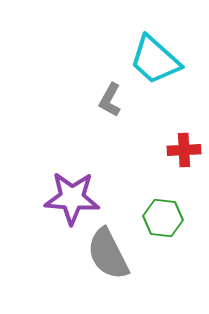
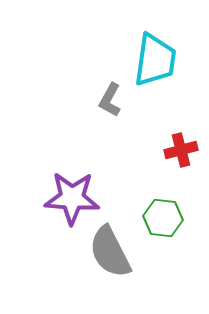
cyan trapezoid: rotated 124 degrees counterclockwise
red cross: moved 3 px left; rotated 12 degrees counterclockwise
gray semicircle: moved 2 px right, 2 px up
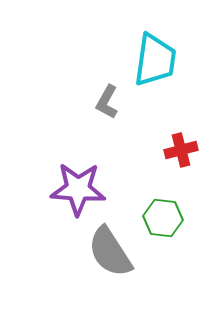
gray L-shape: moved 3 px left, 2 px down
purple star: moved 6 px right, 9 px up
gray semicircle: rotated 6 degrees counterclockwise
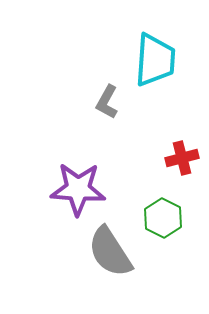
cyan trapezoid: rotated 4 degrees counterclockwise
red cross: moved 1 px right, 8 px down
green hexagon: rotated 21 degrees clockwise
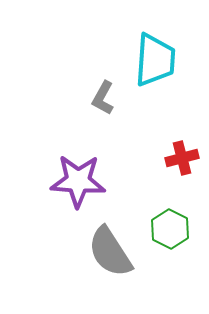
gray L-shape: moved 4 px left, 4 px up
purple star: moved 8 px up
green hexagon: moved 7 px right, 11 px down
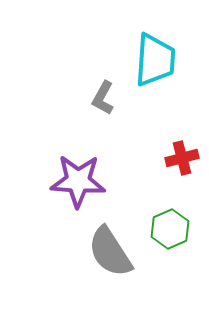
green hexagon: rotated 9 degrees clockwise
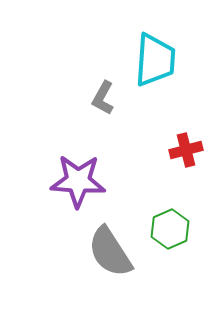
red cross: moved 4 px right, 8 px up
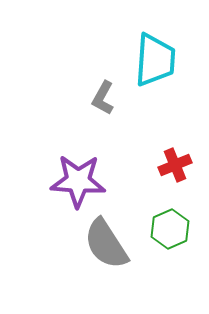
red cross: moved 11 px left, 15 px down; rotated 8 degrees counterclockwise
gray semicircle: moved 4 px left, 8 px up
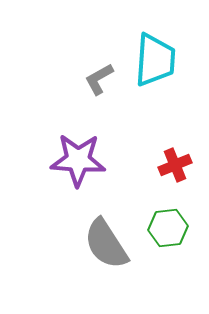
gray L-shape: moved 4 px left, 19 px up; rotated 32 degrees clockwise
purple star: moved 21 px up
green hexagon: moved 2 px left, 1 px up; rotated 18 degrees clockwise
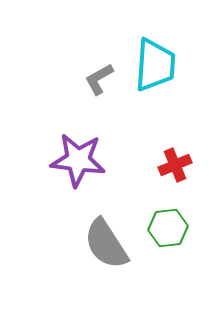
cyan trapezoid: moved 5 px down
purple star: rotated 4 degrees clockwise
